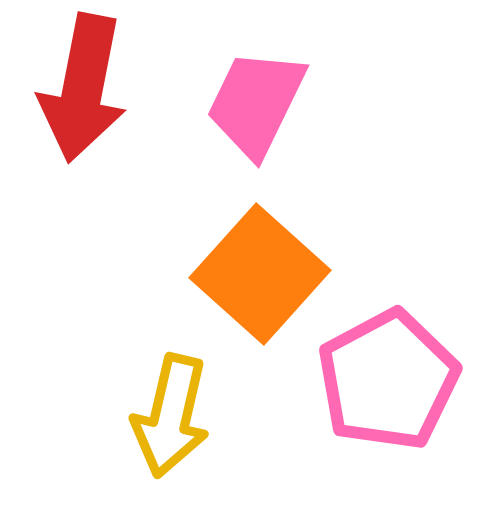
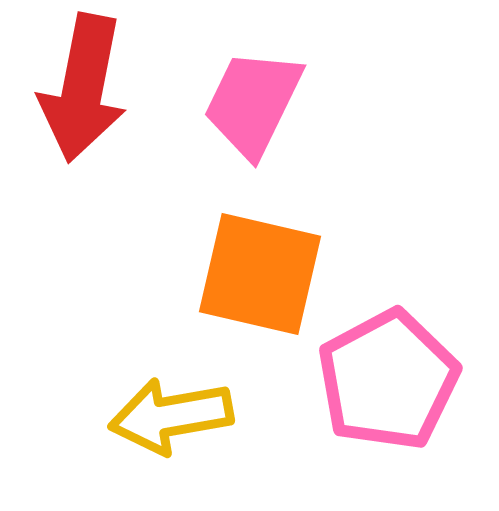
pink trapezoid: moved 3 px left
orange square: rotated 29 degrees counterclockwise
yellow arrow: rotated 67 degrees clockwise
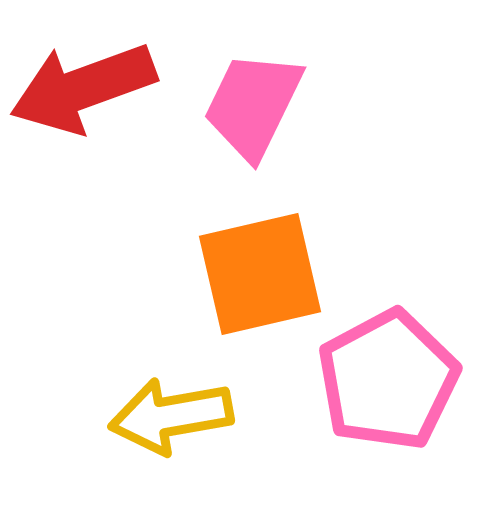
red arrow: rotated 59 degrees clockwise
pink trapezoid: moved 2 px down
orange square: rotated 26 degrees counterclockwise
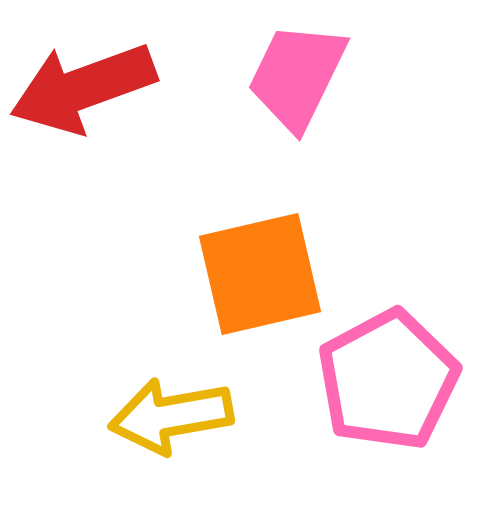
pink trapezoid: moved 44 px right, 29 px up
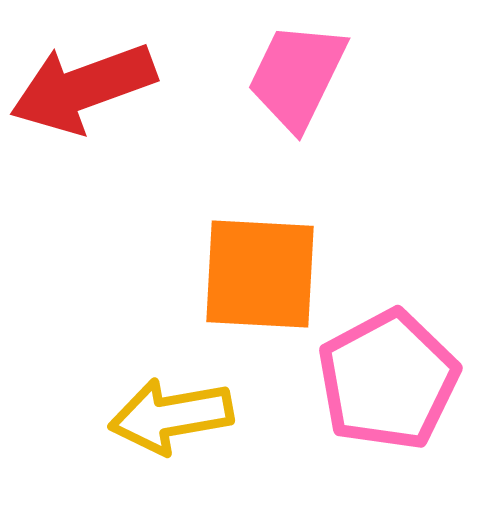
orange square: rotated 16 degrees clockwise
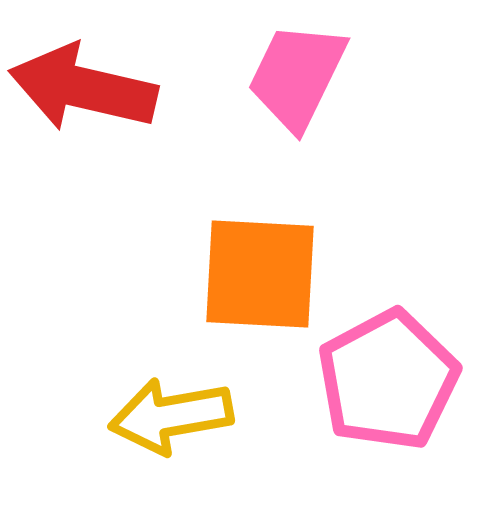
red arrow: rotated 33 degrees clockwise
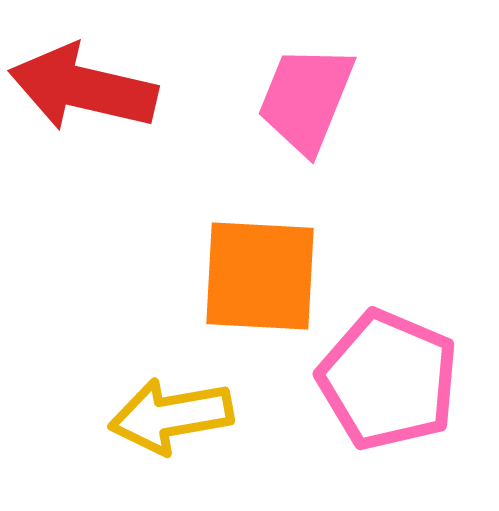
pink trapezoid: moved 9 px right, 23 px down; rotated 4 degrees counterclockwise
orange square: moved 2 px down
pink pentagon: rotated 21 degrees counterclockwise
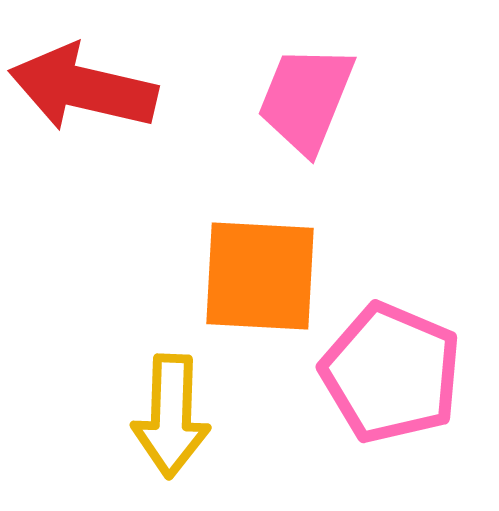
pink pentagon: moved 3 px right, 7 px up
yellow arrow: rotated 78 degrees counterclockwise
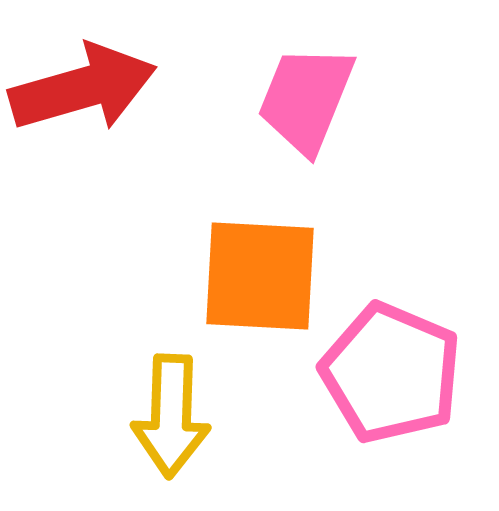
red arrow: rotated 151 degrees clockwise
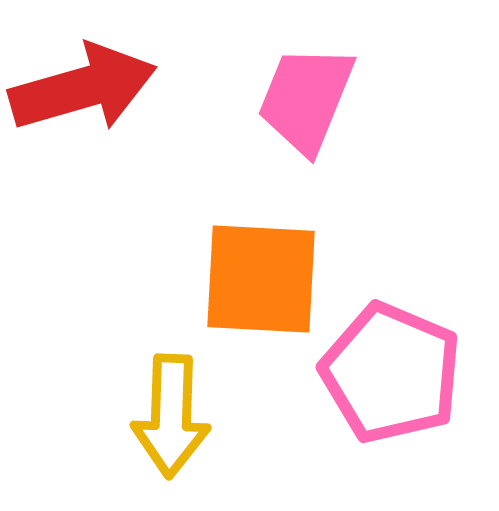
orange square: moved 1 px right, 3 px down
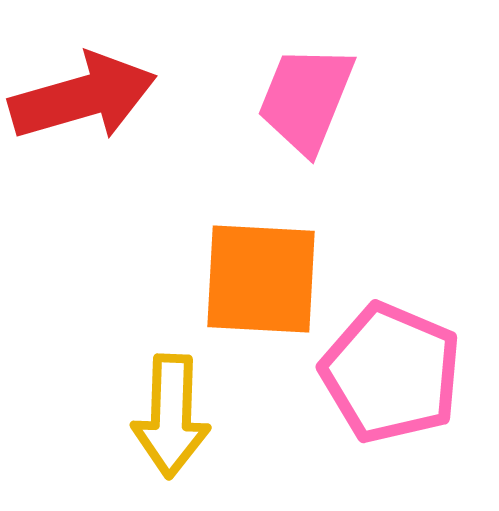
red arrow: moved 9 px down
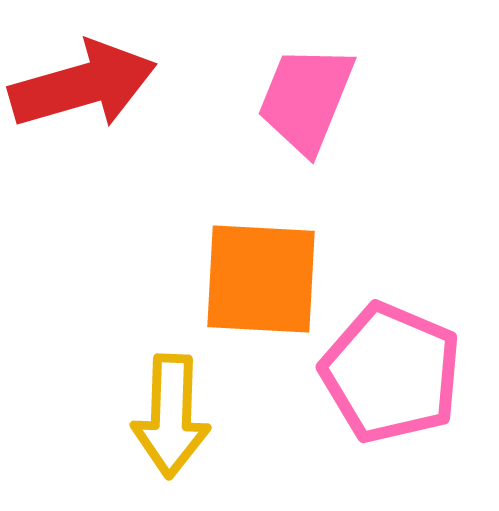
red arrow: moved 12 px up
